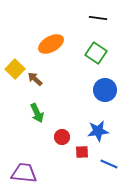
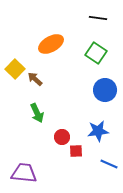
red square: moved 6 px left, 1 px up
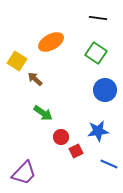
orange ellipse: moved 2 px up
yellow square: moved 2 px right, 8 px up; rotated 12 degrees counterclockwise
green arrow: moved 6 px right; rotated 30 degrees counterclockwise
red circle: moved 1 px left
red square: rotated 24 degrees counterclockwise
purple trapezoid: rotated 128 degrees clockwise
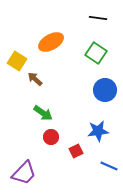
red circle: moved 10 px left
blue line: moved 2 px down
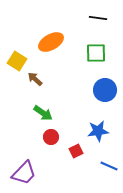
green square: rotated 35 degrees counterclockwise
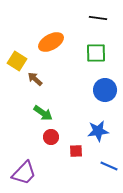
red square: rotated 24 degrees clockwise
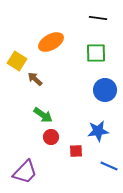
green arrow: moved 2 px down
purple trapezoid: moved 1 px right, 1 px up
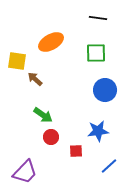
yellow square: rotated 24 degrees counterclockwise
blue line: rotated 66 degrees counterclockwise
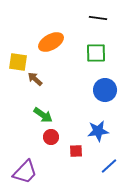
yellow square: moved 1 px right, 1 px down
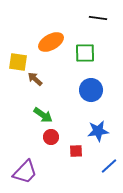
green square: moved 11 px left
blue circle: moved 14 px left
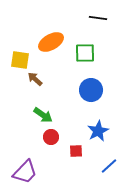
yellow square: moved 2 px right, 2 px up
blue star: rotated 20 degrees counterclockwise
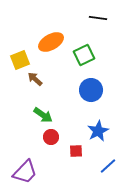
green square: moved 1 px left, 2 px down; rotated 25 degrees counterclockwise
yellow square: rotated 30 degrees counterclockwise
blue line: moved 1 px left
